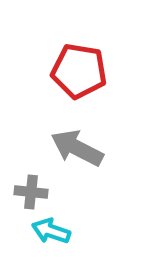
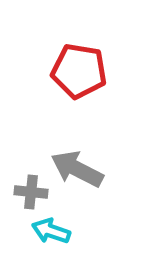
gray arrow: moved 21 px down
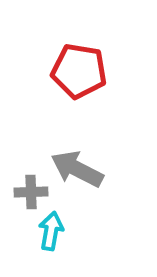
gray cross: rotated 8 degrees counterclockwise
cyan arrow: rotated 81 degrees clockwise
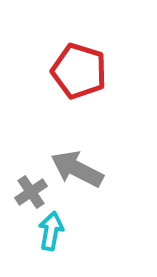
red pentagon: rotated 8 degrees clockwise
gray cross: rotated 32 degrees counterclockwise
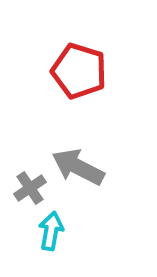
gray arrow: moved 1 px right, 2 px up
gray cross: moved 1 px left, 4 px up
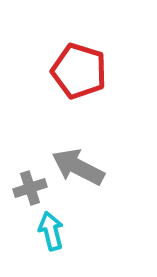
gray cross: rotated 16 degrees clockwise
cyan arrow: rotated 24 degrees counterclockwise
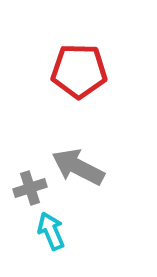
red pentagon: rotated 16 degrees counterclockwise
cyan arrow: rotated 9 degrees counterclockwise
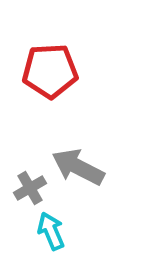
red pentagon: moved 29 px left; rotated 4 degrees counterclockwise
gray cross: rotated 12 degrees counterclockwise
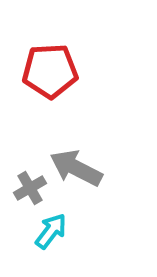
gray arrow: moved 2 px left, 1 px down
cyan arrow: rotated 60 degrees clockwise
